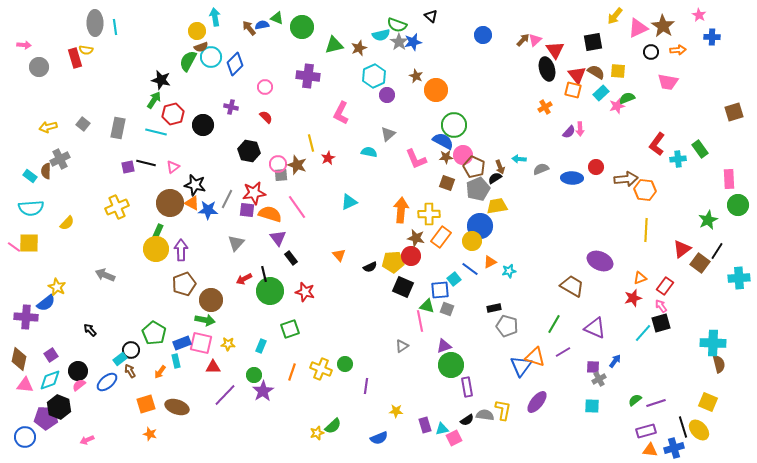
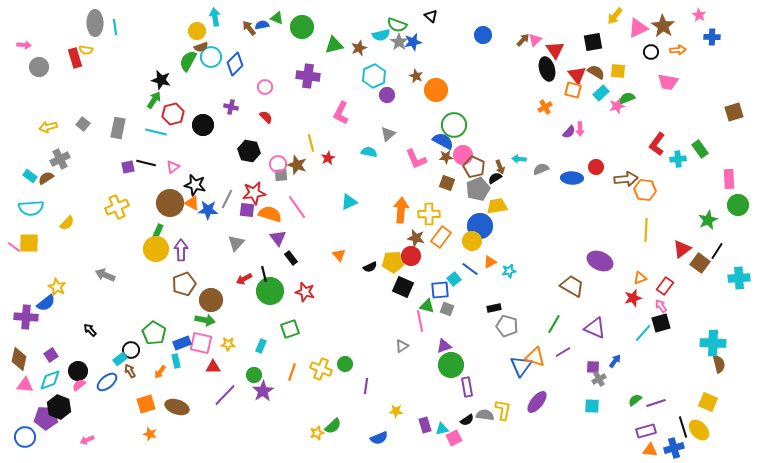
brown semicircle at (46, 171): moved 7 px down; rotated 56 degrees clockwise
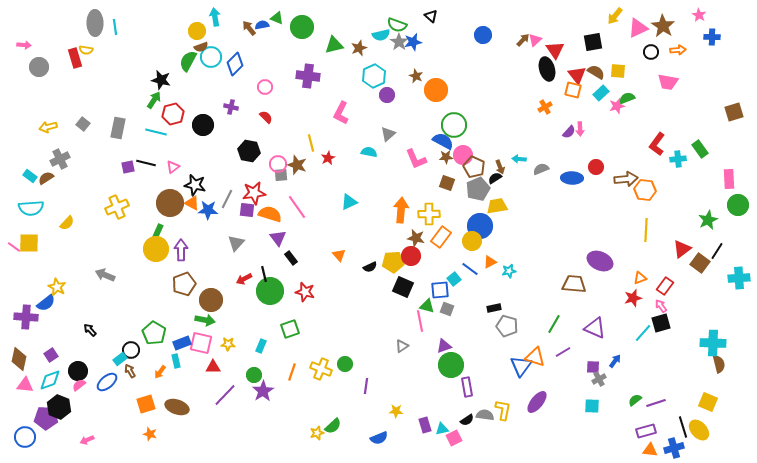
brown trapezoid at (572, 286): moved 2 px right, 2 px up; rotated 25 degrees counterclockwise
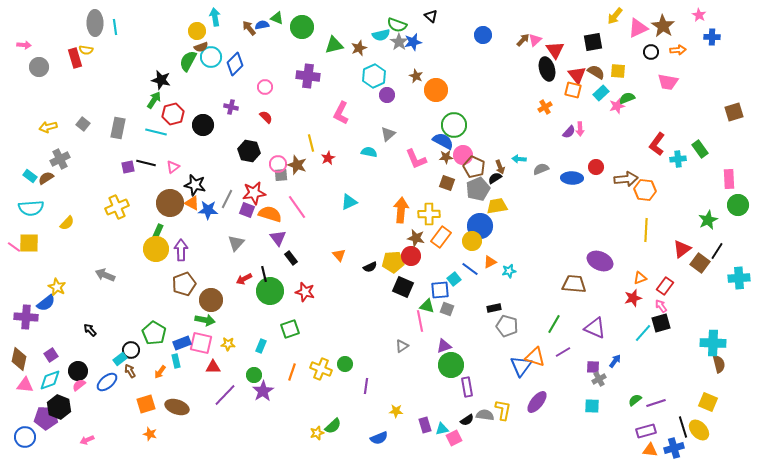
purple square at (247, 210): rotated 14 degrees clockwise
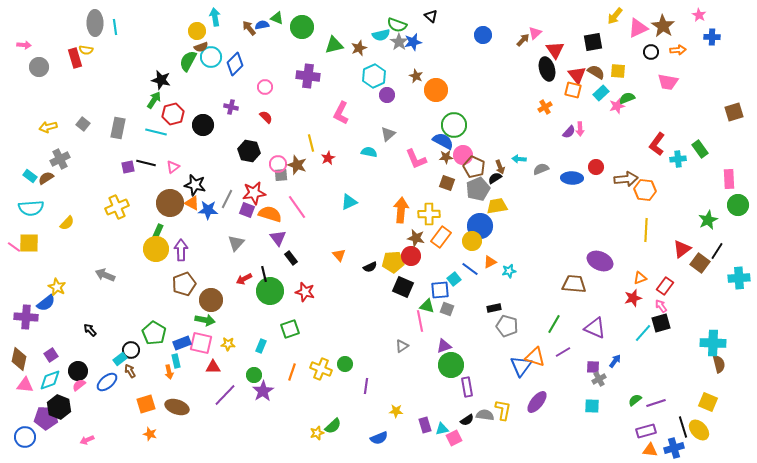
pink triangle at (535, 40): moved 7 px up
orange arrow at (160, 372): moved 9 px right; rotated 48 degrees counterclockwise
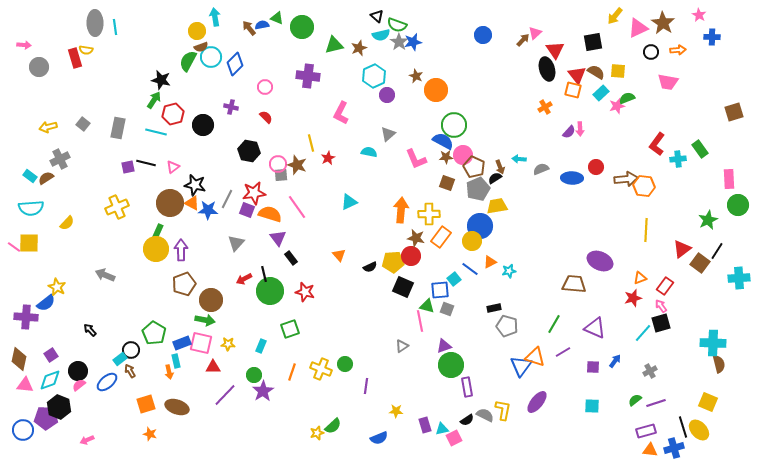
black triangle at (431, 16): moved 54 px left
brown star at (663, 26): moved 3 px up
orange hexagon at (645, 190): moved 1 px left, 4 px up
gray cross at (599, 379): moved 51 px right, 8 px up
gray semicircle at (485, 415): rotated 18 degrees clockwise
blue circle at (25, 437): moved 2 px left, 7 px up
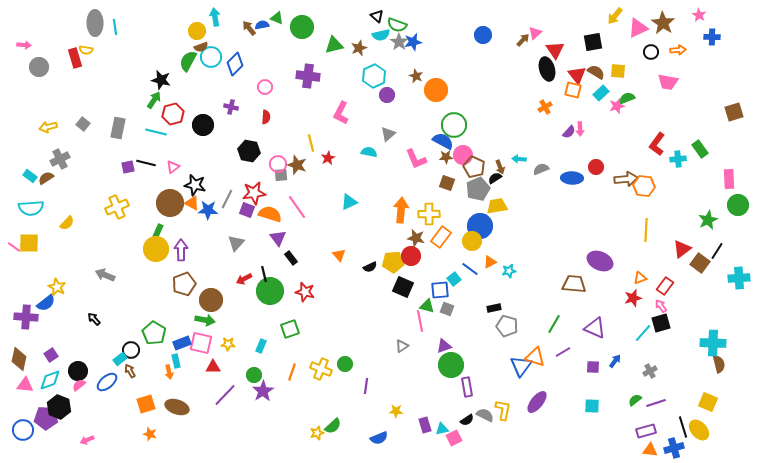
red semicircle at (266, 117): rotated 48 degrees clockwise
black arrow at (90, 330): moved 4 px right, 11 px up
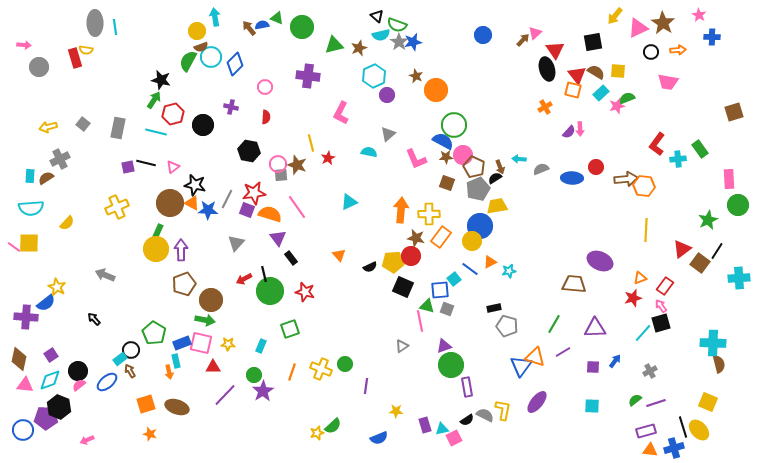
cyan rectangle at (30, 176): rotated 56 degrees clockwise
purple triangle at (595, 328): rotated 25 degrees counterclockwise
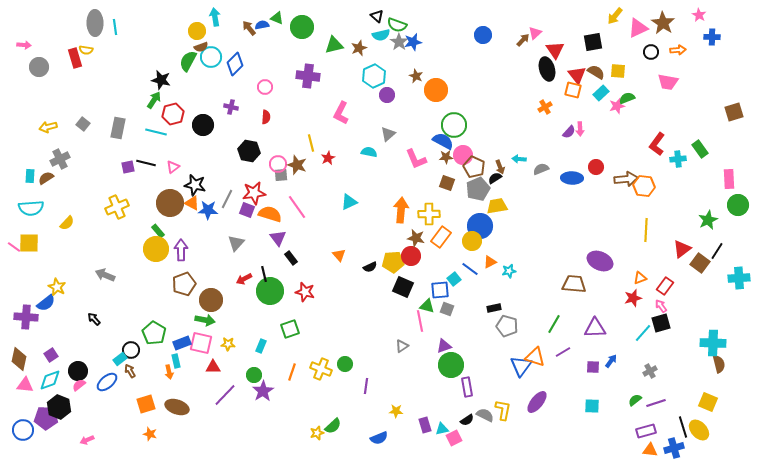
green rectangle at (158, 231): rotated 64 degrees counterclockwise
blue arrow at (615, 361): moved 4 px left
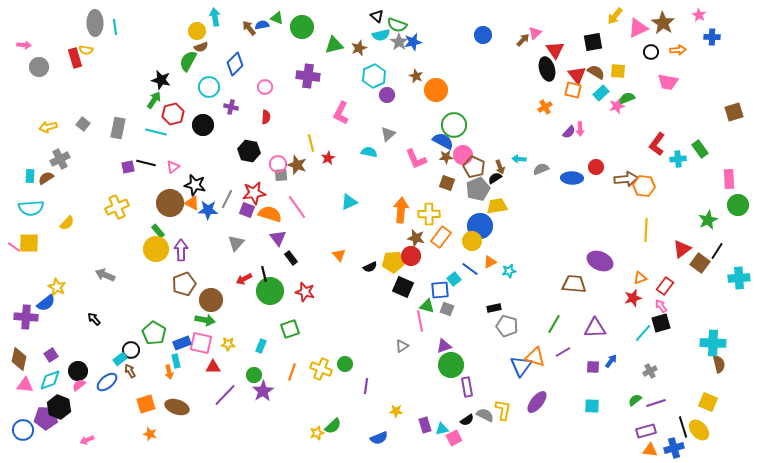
cyan circle at (211, 57): moved 2 px left, 30 px down
